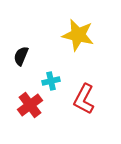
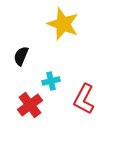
yellow star: moved 15 px left, 11 px up; rotated 8 degrees clockwise
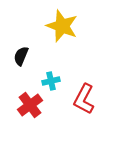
yellow star: moved 1 px left, 2 px down
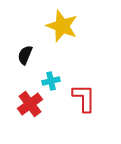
black semicircle: moved 4 px right, 1 px up
red L-shape: moved 1 px up; rotated 152 degrees clockwise
red cross: moved 1 px up
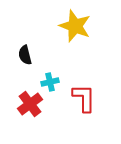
yellow star: moved 13 px right
black semicircle: rotated 36 degrees counterclockwise
cyan cross: moved 1 px left, 1 px down
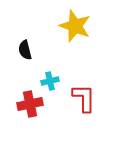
black semicircle: moved 5 px up
cyan cross: moved 1 px up
red cross: rotated 25 degrees clockwise
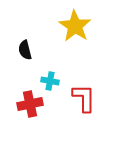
yellow star: rotated 12 degrees clockwise
cyan cross: rotated 24 degrees clockwise
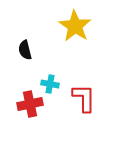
cyan cross: moved 3 px down
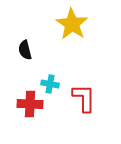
yellow star: moved 3 px left, 2 px up
red cross: rotated 15 degrees clockwise
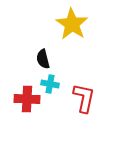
black semicircle: moved 18 px right, 9 px down
red L-shape: rotated 12 degrees clockwise
red cross: moved 3 px left, 5 px up
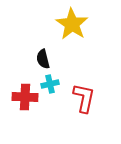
cyan cross: rotated 24 degrees counterclockwise
red cross: moved 2 px left, 2 px up
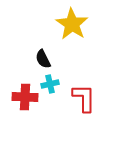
black semicircle: rotated 12 degrees counterclockwise
red L-shape: rotated 12 degrees counterclockwise
